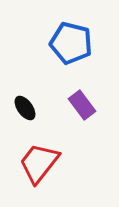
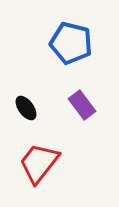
black ellipse: moved 1 px right
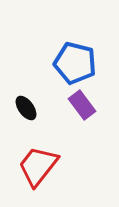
blue pentagon: moved 4 px right, 20 px down
red trapezoid: moved 1 px left, 3 px down
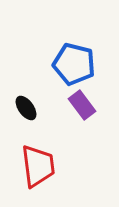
blue pentagon: moved 1 px left, 1 px down
red trapezoid: rotated 135 degrees clockwise
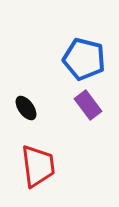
blue pentagon: moved 10 px right, 5 px up
purple rectangle: moved 6 px right
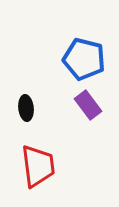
black ellipse: rotated 30 degrees clockwise
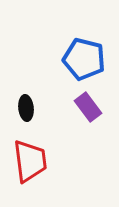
purple rectangle: moved 2 px down
red trapezoid: moved 8 px left, 5 px up
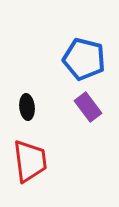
black ellipse: moved 1 px right, 1 px up
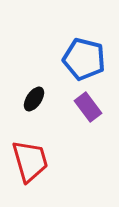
black ellipse: moved 7 px right, 8 px up; rotated 40 degrees clockwise
red trapezoid: rotated 9 degrees counterclockwise
